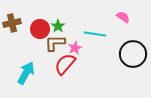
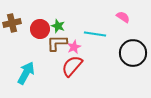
green star: rotated 16 degrees counterclockwise
brown L-shape: moved 2 px right
pink star: moved 1 px left, 1 px up
black circle: moved 1 px up
red semicircle: moved 7 px right, 2 px down
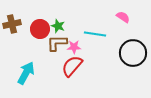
brown cross: moved 1 px down
pink star: rotated 24 degrees clockwise
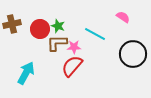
cyan line: rotated 20 degrees clockwise
black circle: moved 1 px down
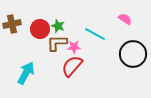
pink semicircle: moved 2 px right, 2 px down
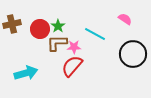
green star: rotated 16 degrees clockwise
cyan arrow: rotated 45 degrees clockwise
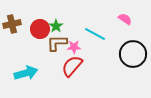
green star: moved 2 px left
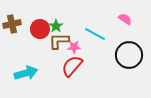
brown L-shape: moved 2 px right, 2 px up
black circle: moved 4 px left, 1 px down
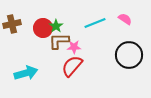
red circle: moved 3 px right, 1 px up
cyan line: moved 11 px up; rotated 50 degrees counterclockwise
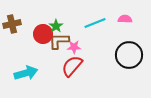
pink semicircle: rotated 32 degrees counterclockwise
red circle: moved 6 px down
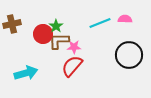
cyan line: moved 5 px right
